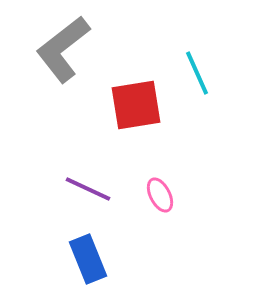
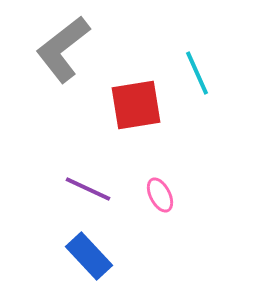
blue rectangle: moved 1 px right, 3 px up; rotated 21 degrees counterclockwise
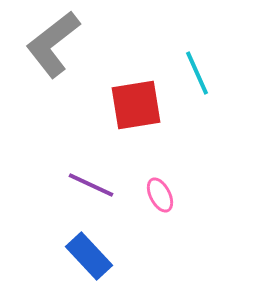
gray L-shape: moved 10 px left, 5 px up
purple line: moved 3 px right, 4 px up
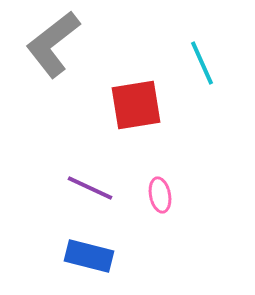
cyan line: moved 5 px right, 10 px up
purple line: moved 1 px left, 3 px down
pink ellipse: rotated 16 degrees clockwise
blue rectangle: rotated 33 degrees counterclockwise
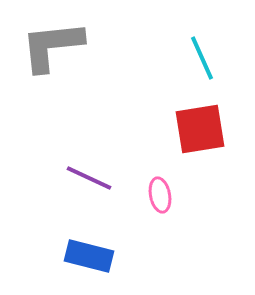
gray L-shape: moved 1 px left, 2 px down; rotated 32 degrees clockwise
cyan line: moved 5 px up
red square: moved 64 px right, 24 px down
purple line: moved 1 px left, 10 px up
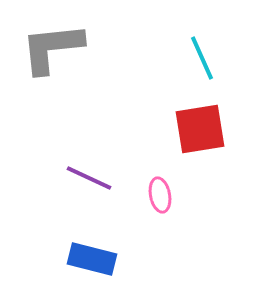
gray L-shape: moved 2 px down
blue rectangle: moved 3 px right, 3 px down
